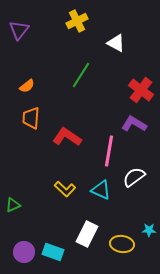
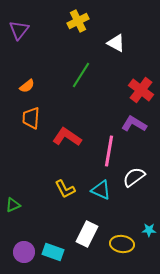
yellow cross: moved 1 px right
yellow L-shape: rotated 20 degrees clockwise
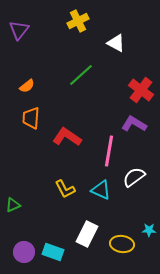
green line: rotated 16 degrees clockwise
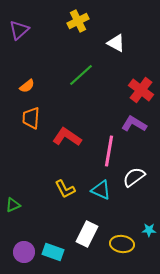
purple triangle: rotated 10 degrees clockwise
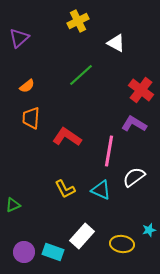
purple triangle: moved 8 px down
cyan star: rotated 16 degrees counterclockwise
white rectangle: moved 5 px left, 2 px down; rotated 15 degrees clockwise
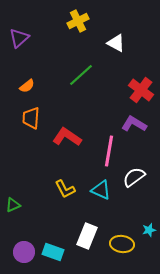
white rectangle: moved 5 px right; rotated 20 degrees counterclockwise
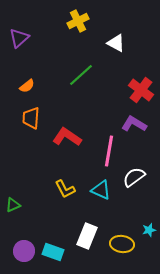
purple circle: moved 1 px up
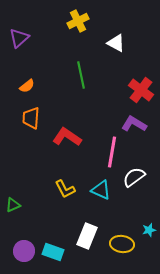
green line: rotated 60 degrees counterclockwise
pink line: moved 3 px right, 1 px down
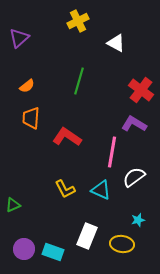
green line: moved 2 px left, 6 px down; rotated 28 degrees clockwise
cyan star: moved 11 px left, 10 px up
purple circle: moved 2 px up
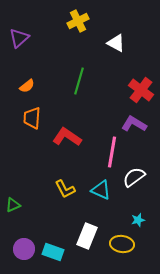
orange trapezoid: moved 1 px right
